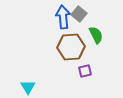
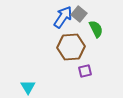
blue arrow: rotated 40 degrees clockwise
green semicircle: moved 6 px up
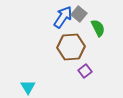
green semicircle: moved 2 px right, 1 px up
purple square: rotated 24 degrees counterclockwise
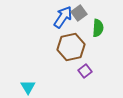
gray square: moved 1 px up; rotated 14 degrees clockwise
green semicircle: rotated 30 degrees clockwise
brown hexagon: rotated 8 degrees counterclockwise
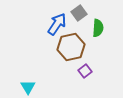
blue arrow: moved 6 px left, 7 px down
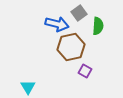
blue arrow: rotated 70 degrees clockwise
green semicircle: moved 2 px up
purple square: rotated 24 degrees counterclockwise
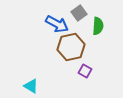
blue arrow: rotated 15 degrees clockwise
cyan triangle: moved 3 px right, 1 px up; rotated 28 degrees counterclockwise
